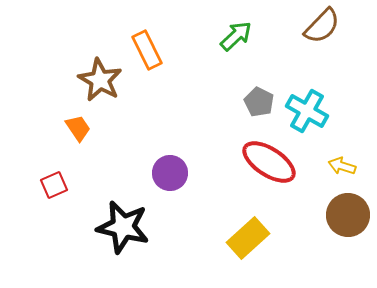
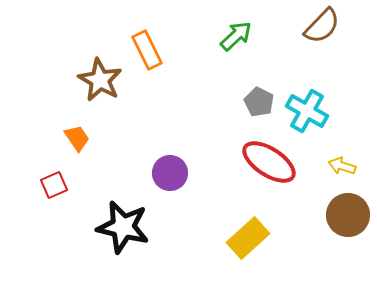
orange trapezoid: moved 1 px left, 10 px down
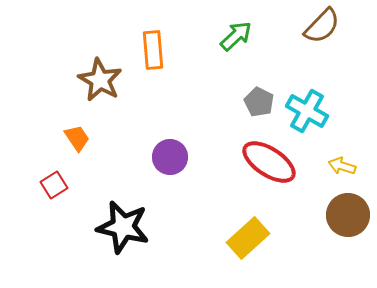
orange rectangle: moved 6 px right; rotated 21 degrees clockwise
purple circle: moved 16 px up
red square: rotated 8 degrees counterclockwise
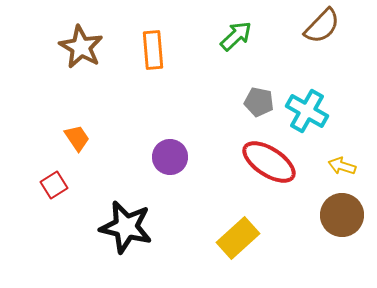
brown star: moved 19 px left, 33 px up
gray pentagon: rotated 16 degrees counterclockwise
brown circle: moved 6 px left
black star: moved 3 px right
yellow rectangle: moved 10 px left
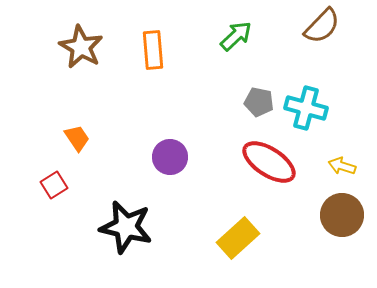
cyan cross: moved 1 px left, 3 px up; rotated 15 degrees counterclockwise
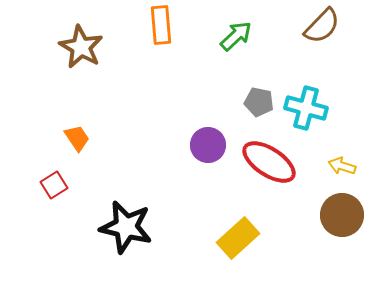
orange rectangle: moved 8 px right, 25 px up
purple circle: moved 38 px right, 12 px up
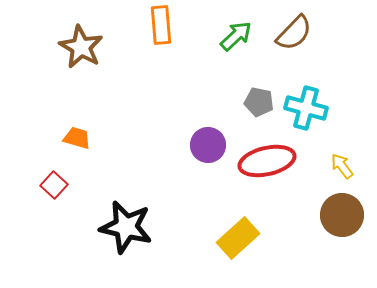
brown semicircle: moved 28 px left, 7 px down
orange trapezoid: rotated 40 degrees counterclockwise
red ellipse: moved 2 px left, 1 px up; rotated 46 degrees counterclockwise
yellow arrow: rotated 36 degrees clockwise
red square: rotated 16 degrees counterclockwise
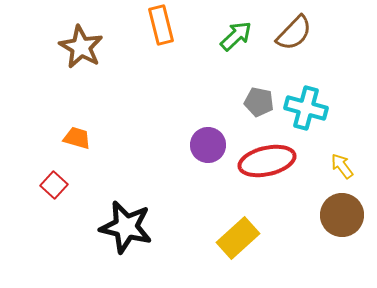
orange rectangle: rotated 9 degrees counterclockwise
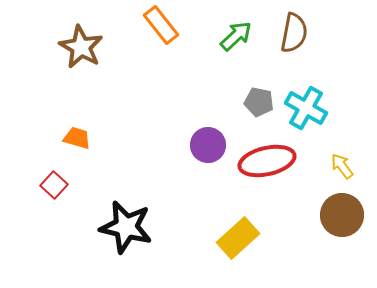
orange rectangle: rotated 24 degrees counterclockwise
brown semicircle: rotated 33 degrees counterclockwise
cyan cross: rotated 15 degrees clockwise
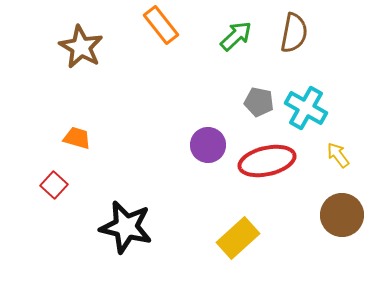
yellow arrow: moved 4 px left, 11 px up
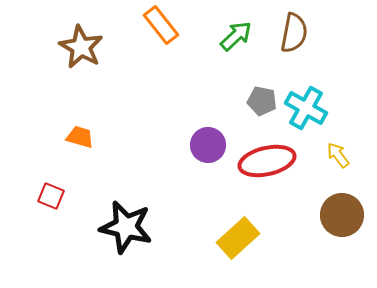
gray pentagon: moved 3 px right, 1 px up
orange trapezoid: moved 3 px right, 1 px up
red square: moved 3 px left, 11 px down; rotated 20 degrees counterclockwise
